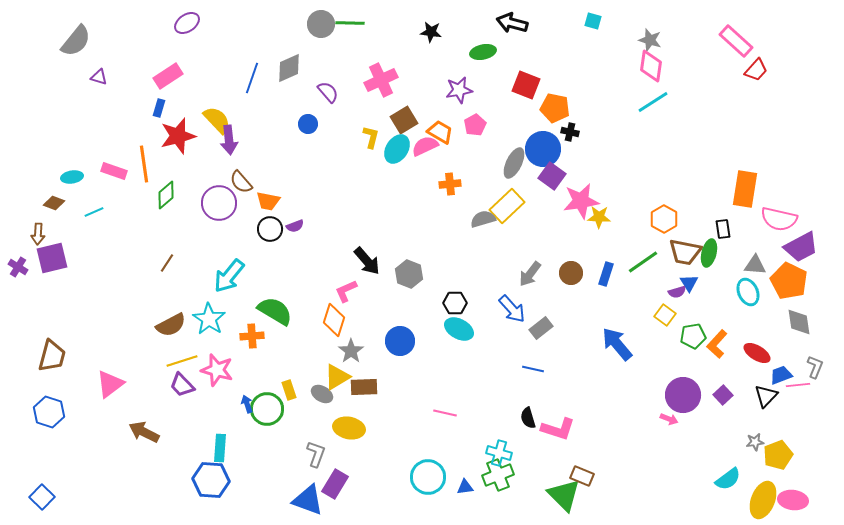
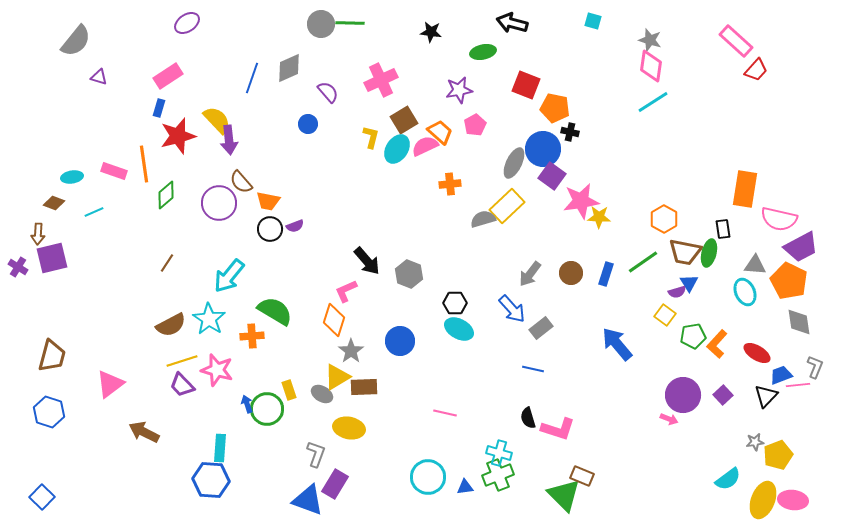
orange trapezoid at (440, 132): rotated 12 degrees clockwise
cyan ellipse at (748, 292): moved 3 px left
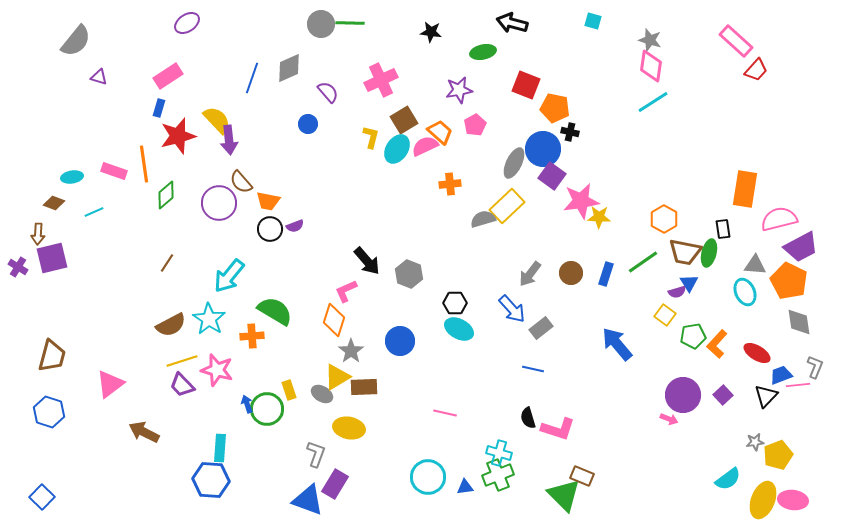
pink semicircle at (779, 219): rotated 153 degrees clockwise
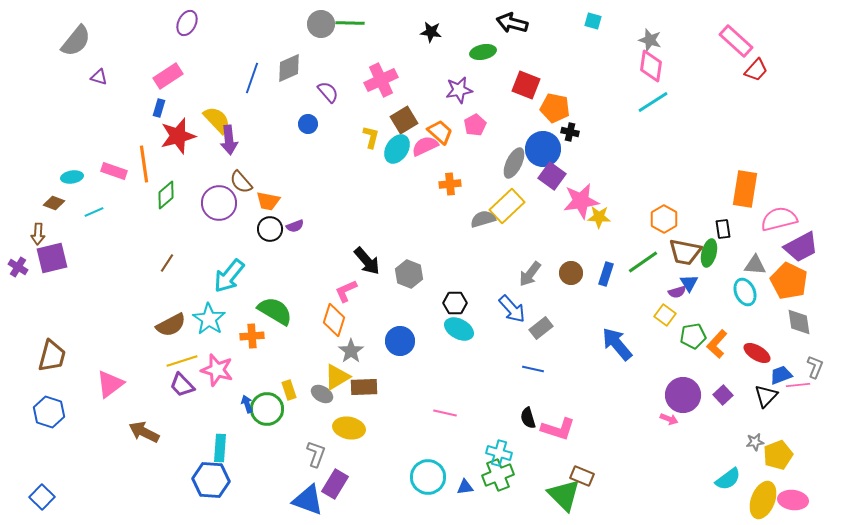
purple ellipse at (187, 23): rotated 30 degrees counterclockwise
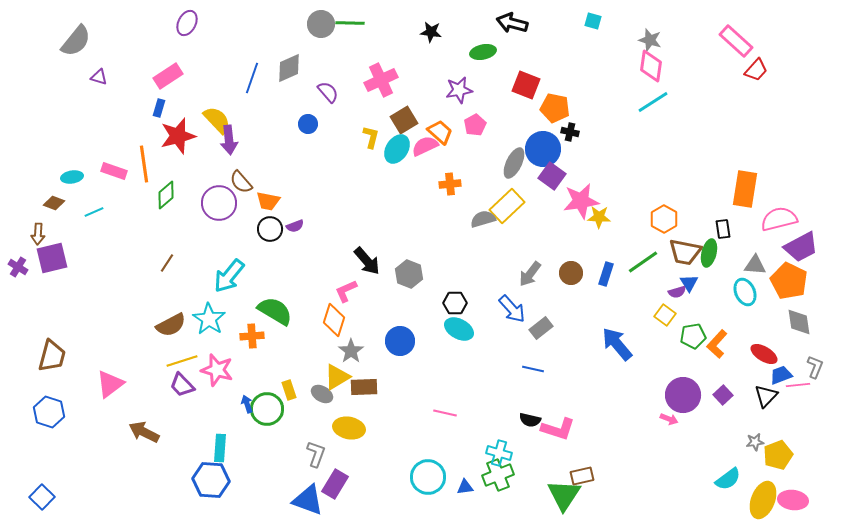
red ellipse at (757, 353): moved 7 px right, 1 px down
black semicircle at (528, 418): moved 2 px right, 2 px down; rotated 60 degrees counterclockwise
brown rectangle at (582, 476): rotated 35 degrees counterclockwise
green triangle at (564, 495): rotated 18 degrees clockwise
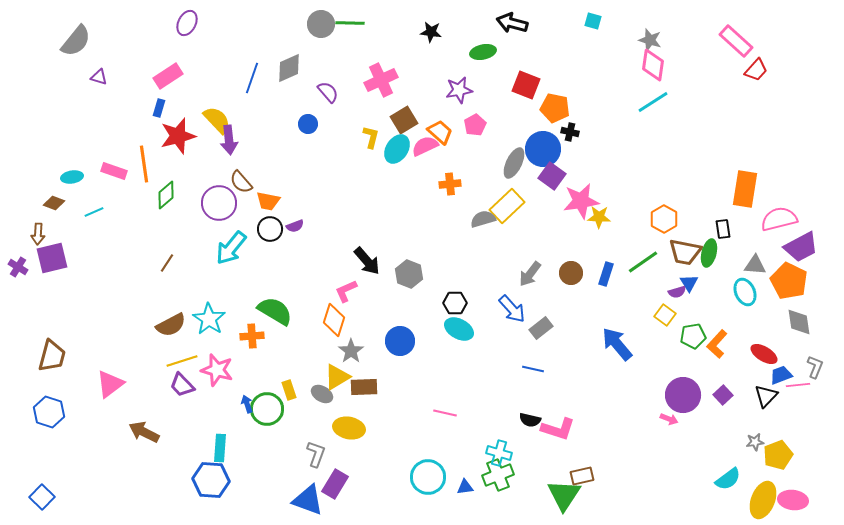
pink diamond at (651, 66): moved 2 px right, 1 px up
cyan arrow at (229, 276): moved 2 px right, 28 px up
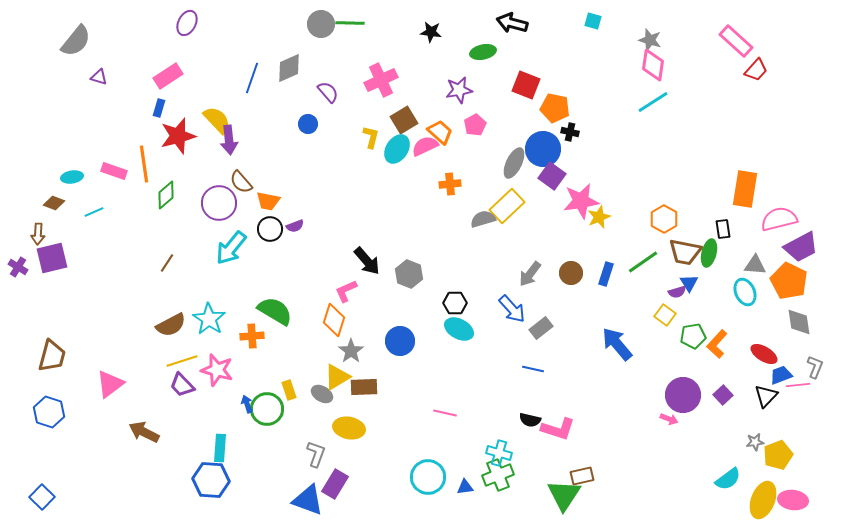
yellow star at (599, 217): rotated 25 degrees counterclockwise
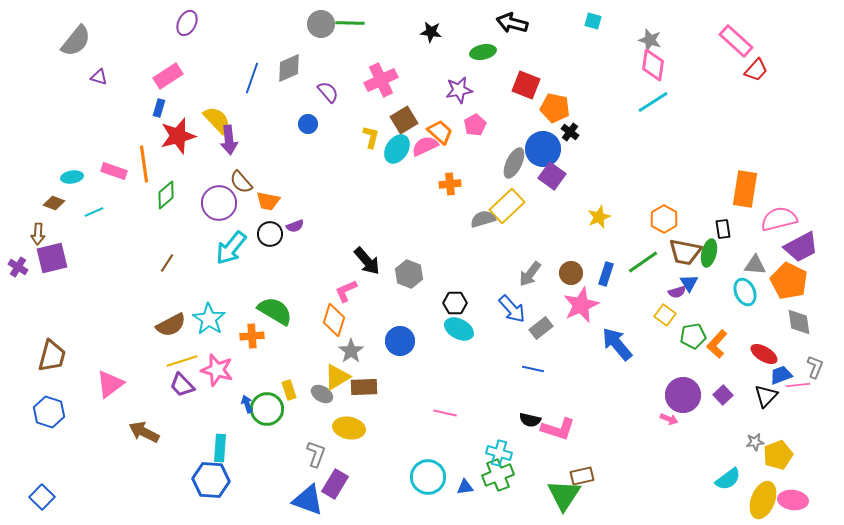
black cross at (570, 132): rotated 24 degrees clockwise
pink star at (581, 201): moved 104 px down; rotated 15 degrees counterclockwise
black circle at (270, 229): moved 5 px down
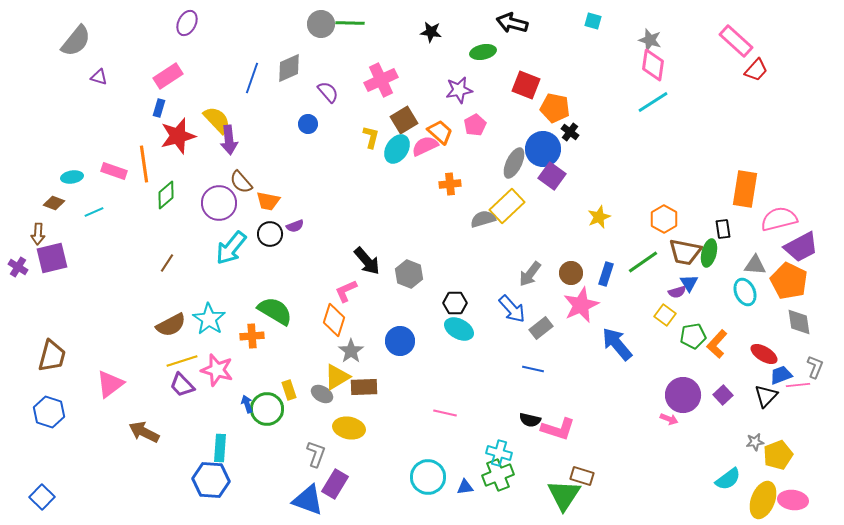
brown rectangle at (582, 476): rotated 30 degrees clockwise
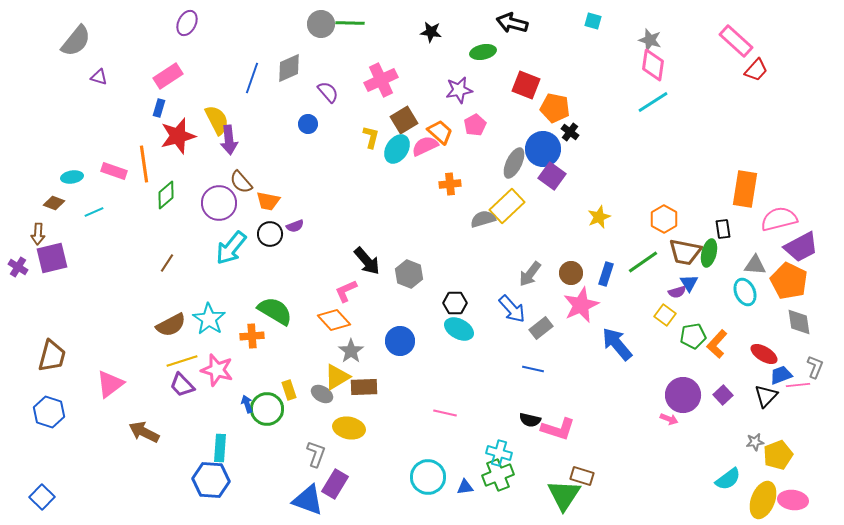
yellow semicircle at (217, 120): rotated 16 degrees clockwise
orange diamond at (334, 320): rotated 60 degrees counterclockwise
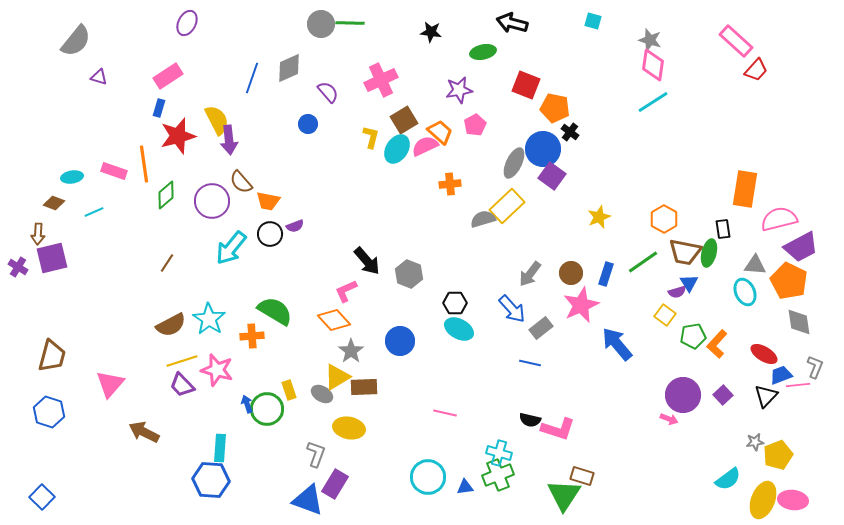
purple circle at (219, 203): moved 7 px left, 2 px up
blue line at (533, 369): moved 3 px left, 6 px up
pink triangle at (110, 384): rotated 12 degrees counterclockwise
